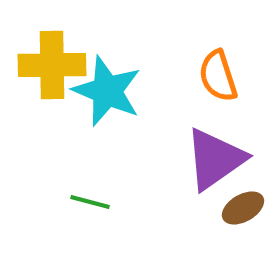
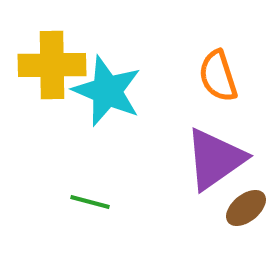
brown ellipse: moved 3 px right; rotated 9 degrees counterclockwise
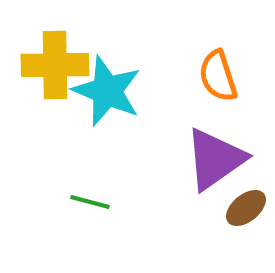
yellow cross: moved 3 px right
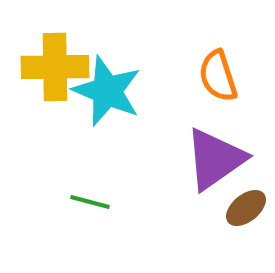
yellow cross: moved 2 px down
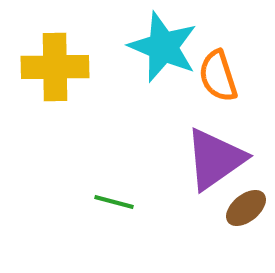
cyan star: moved 56 px right, 44 px up
green line: moved 24 px right
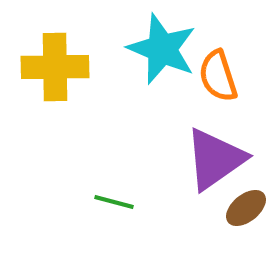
cyan star: moved 1 px left, 2 px down
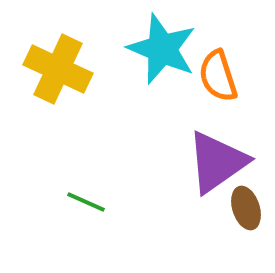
yellow cross: moved 3 px right, 2 px down; rotated 26 degrees clockwise
purple triangle: moved 2 px right, 3 px down
green line: moved 28 px left; rotated 9 degrees clockwise
brown ellipse: rotated 69 degrees counterclockwise
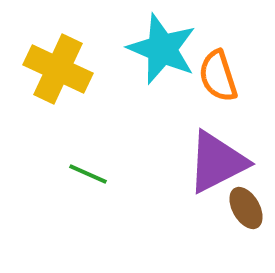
purple triangle: rotated 8 degrees clockwise
green line: moved 2 px right, 28 px up
brown ellipse: rotated 12 degrees counterclockwise
